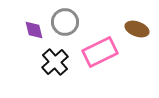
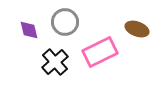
purple diamond: moved 5 px left
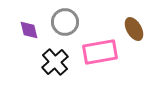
brown ellipse: moved 3 px left; rotated 40 degrees clockwise
pink rectangle: rotated 16 degrees clockwise
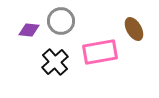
gray circle: moved 4 px left, 1 px up
purple diamond: rotated 70 degrees counterclockwise
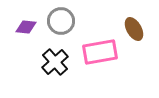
purple diamond: moved 3 px left, 3 px up
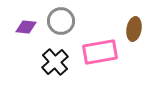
brown ellipse: rotated 40 degrees clockwise
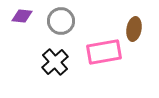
purple diamond: moved 4 px left, 11 px up
pink rectangle: moved 4 px right
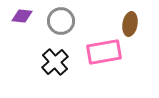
brown ellipse: moved 4 px left, 5 px up
